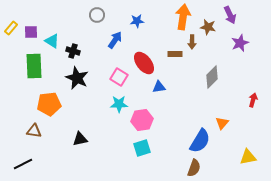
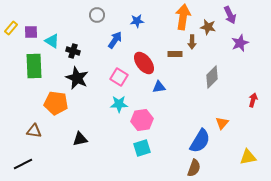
orange pentagon: moved 7 px right, 1 px up; rotated 15 degrees clockwise
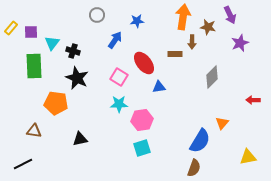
cyan triangle: moved 2 px down; rotated 35 degrees clockwise
red arrow: rotated 104 degrees counterclockwise
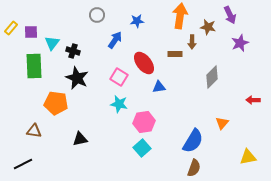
orange arrow: moved 3 px left, 1 px up
cyan star: rotated 12 degrees clockwise
pink hexagon: moved 2 px right, 2 px down
blue semicircle: moved 7 px left
cyan square: rotated 24 degrees counterclockwise
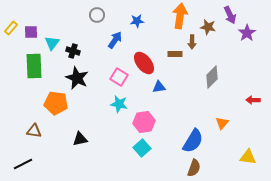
purple star: moved 7 px right, 10 px up; rotated 12 degrees counterclockwise
yellow triangle: rotated 18 degrees clockwise
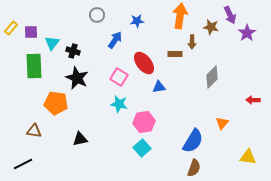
brown star: moved 3 px right
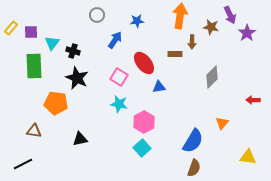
pink hexagon: rotated 20 degrees counterclockwise
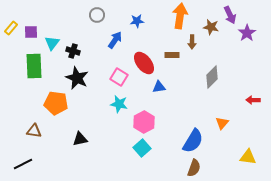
brown rectangle: moved 3 px left, 1 px down
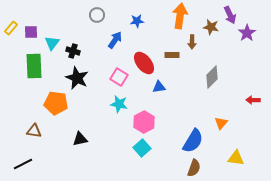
orange triangle: moved 1 px left
yellow triangle: moved 12 px left, 1 px down
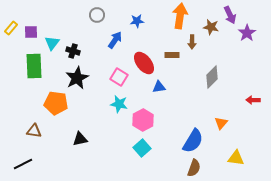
black star: rotated 20 degrees clockwise
pink hexagon: moved 1 px left, 2 px up
